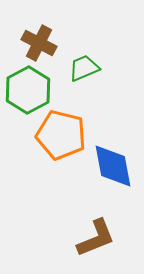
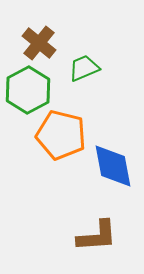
brown cross: rotated 12 degrees clockwise
brown L-shape: moved 1 px right, 2 px up; rotated 18 degrees clockwise
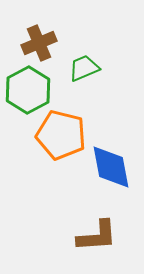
brown cross: rotated 28 degrees clockwise
blue diamond: moved 2 px left, 1 px down
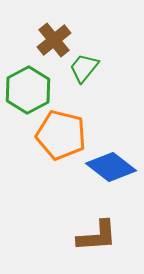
brown cross: moved 15 px right, 3 px up; rotated 16 degrees counterclockwise
green trapezoid: rotated 28 degrees counterclockwise
blue diamond: rotated 42 degrees counterclockwise
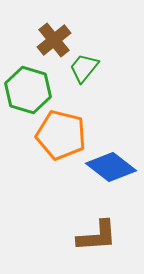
green hexagon: rotated 15 degrees counterclockwise
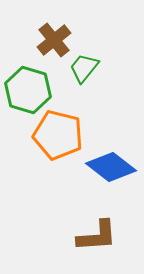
orange pentagon: moved 3 px left
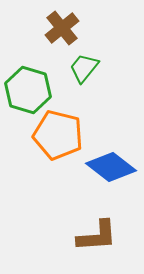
brown cross: moved 8 px right, 12 px up
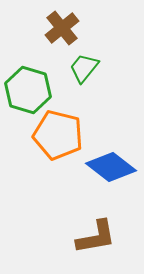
brown L-shape: moved 1 px left, 1 px down; rotated 6 degrees counterclockwise
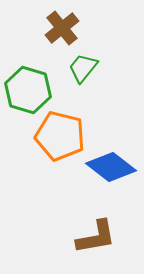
green trapezoid: moved 1 px left
orange pentagon: moved 2 px right, 1 px down
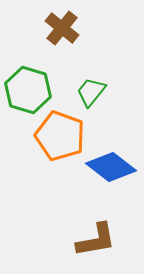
brown cross: rotated 12 degrees counterclockwise
green trapezoid: moved 8 px right, 24 px down
orange pentagon: rotated 6 degrees clockwise
brown L-shape: moved 3 px down
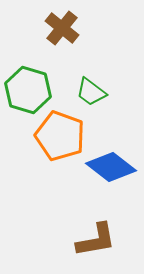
green trapezoid: rotated 92 degrees counterclockwise
